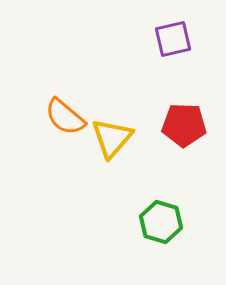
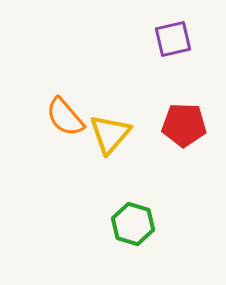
orange semicircle: rotated 9 degrees clockwise
yellow triangle: moved 2 px left, 4 px up
green hexagon: moved 28 px left, 2 px down
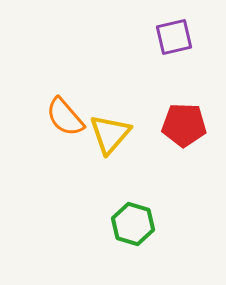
purple square: moved 1 px right, 2 px up
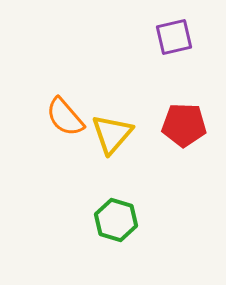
yellow triangle: moved 2 px right
green hexagon: moved 17 px left, 4 px up
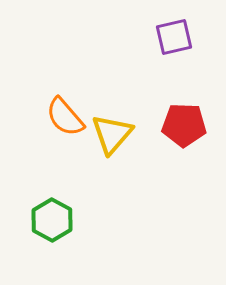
green hexagon: moved 64 px left; rotated 12 degrees clockwise
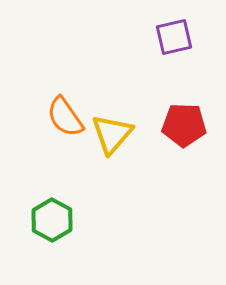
orange semicircle: rotated 6 degrees clockwise
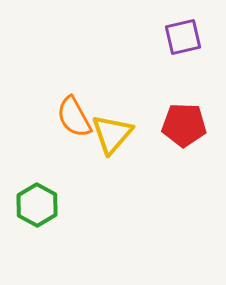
purple square: moved 9 px right
orange semicircle: moved 9 px right; rotated 6 degrees clockwise
green hexagon: moved 15 px left, 15 px up
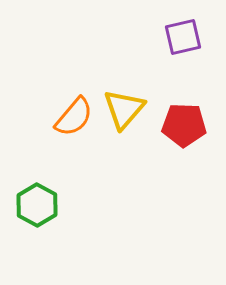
orange semicircle: rotated 111 degrees counterclockwise
yellow triangle: moved 12 px right, 25 px up
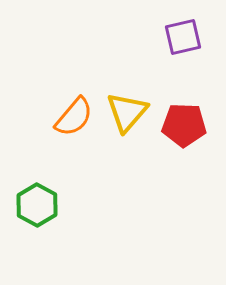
yellow triangle: moved 3 px right, 3 px down
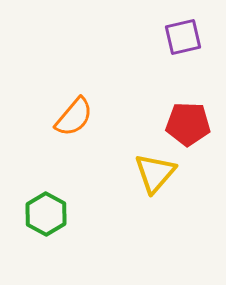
yellow triangle: moved 28 px right, 61 px down
red pentagon: moved 4 px right, 1 px up
green hexagon: moved 9 px right, 9 px down
